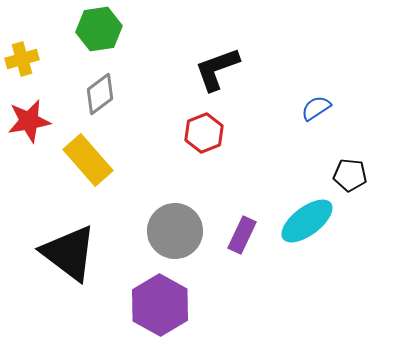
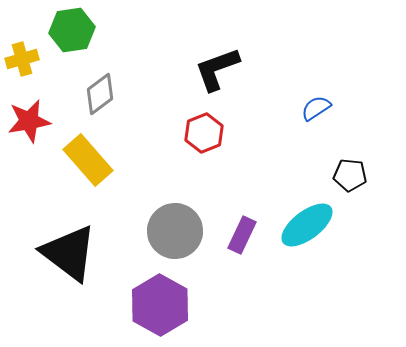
green hexagon: moved 27 px left, 1 px down
cyan ellipse: moved 4 px down
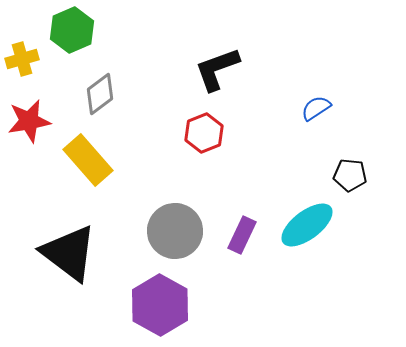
green hexagon: rotated 15 degrees counterclockwise
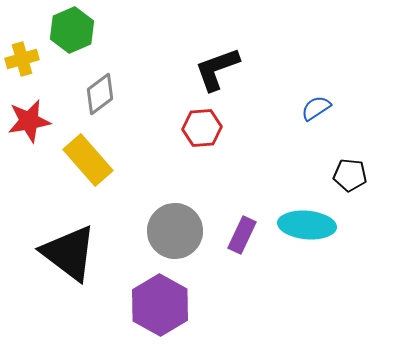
red hexagon: moved 2 px left, 5 px up; rotated 18 degrees clockwise
cyan ellipse: rotated 42 degrees clockwise
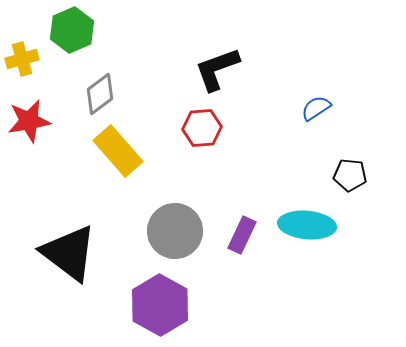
yellow rectangle: moved 30 px right, 9 px up
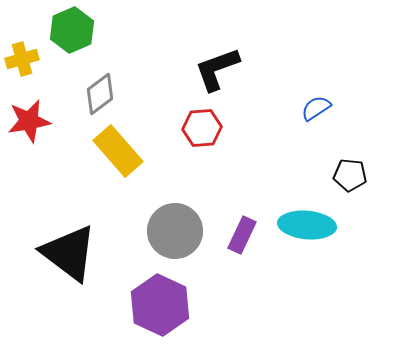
purple hexagon: rotated 4 degrees counterclockwise
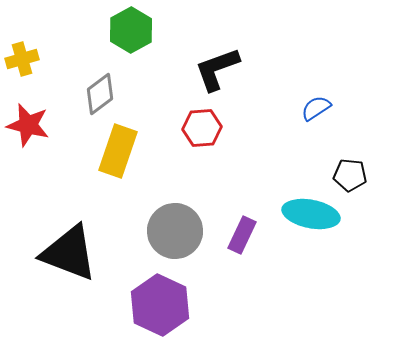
green hexagon: moved 59 px right; rotated 6 degrees counterclockwise
red star: moved 1 px left, 4 px down; rotated 24 degrees clockwise
yellow rectangle: rotated 60 degrees clockwise
cyan ellipse: moved 4 px right, 11 px up; rotated 6 degrees clockwise
black triangle: rotated 16 degrees counterclockwise
